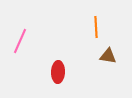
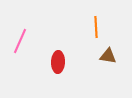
red ellipse: moved 10 px up
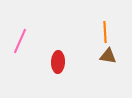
orange line: moved 9 px right, 5 px down
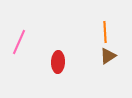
pink line: moved 1 px left, 1 px down
brown triangle: rotated 42 degrees counterclockwise
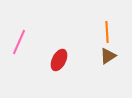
orange line: moved 2 px right
red ellipse: moved 1 px right, 2 px up; rotated 25 degrees clockwise
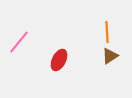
pink line: rotated 15 degrees clockwise
brown triangle: moved 2 px right
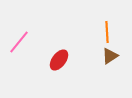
red ellipse: rotated 10 degrees clockwise
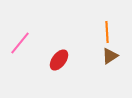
pink line: moved 1 px right, 1 px down
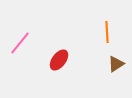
brown triangle: moved 6 px right, 8 px down
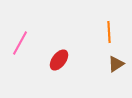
orange line: moved 2 px right
pink line: rotated 10 degrees counterclockwise
